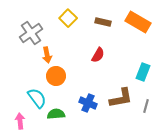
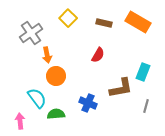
brown rectangle: moved 1 px right, 1 px down
brown L-shape: moved 10 px up
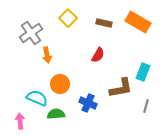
orange circle: moved 4 px right, 8 px down
cyan semicircle: rotated 30 degrees counterclockwise
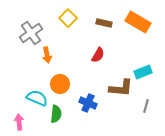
cyan rectangle: rotated 48 degrees clockwise
brown L-shape: rotated 15 degrees clockwise
green semicircle: rotated 102 degrees clockwise
pink arrow: moved 1 px left, 1 px down
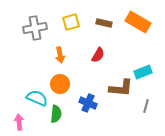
yellow square: moved 3 px right, 4 px down; rotated 30 degrees clockwise
gray cross: moved 4 px right, 5 px up; rotated 25 degrees clockwise
orange arrow: moved 13 px right
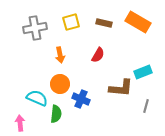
blue cross: moved 7 px left, 4 px up
pink arrow: moved 1 px right, 1 px down
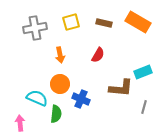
gray line: moved 2 px left, 1 px down
